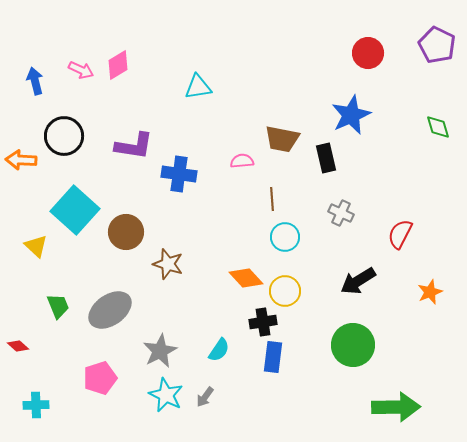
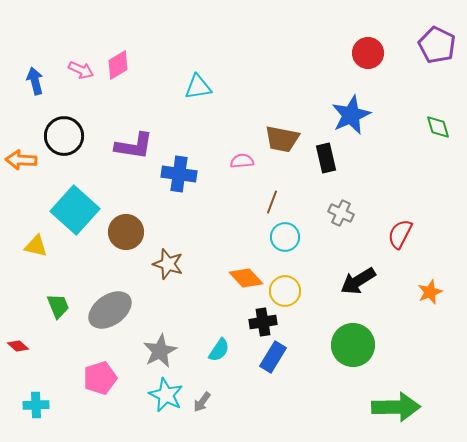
brown line: moved 3 px down; rotated 25 degrees clockwise
yellow triangle: rotated 30 degrees counterclockwise
blue rectangle: rotated 24 degrees clockwise
gray arrow: moved 3 px left, 5 px down
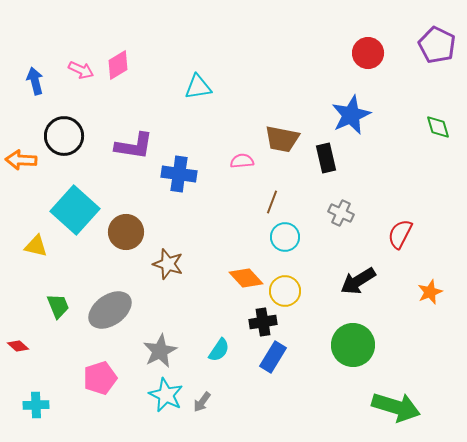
green arrow: rotated 18 degrees clockwise
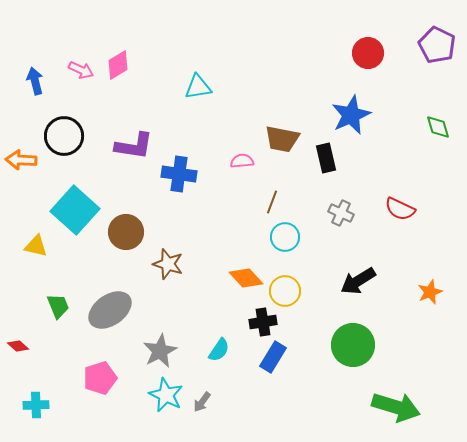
red semicircle: moved 25 px up; rotated 92 degrees counterclockwise
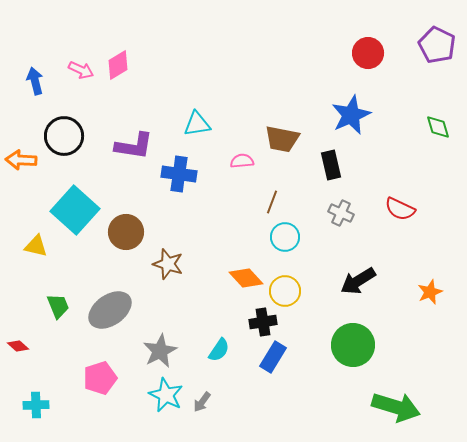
cyan triangle: moved 1 px left, 37 px down
black rectangle: moved 5 px right, 7 px down
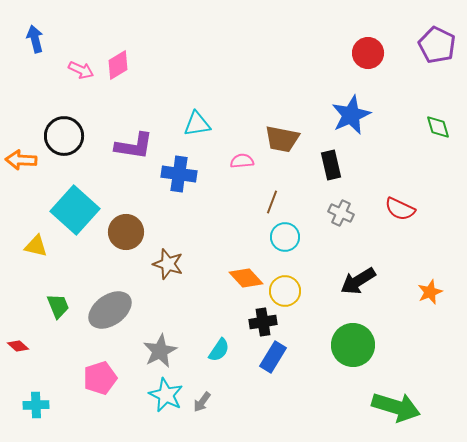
blue arrow: moved 42 px up
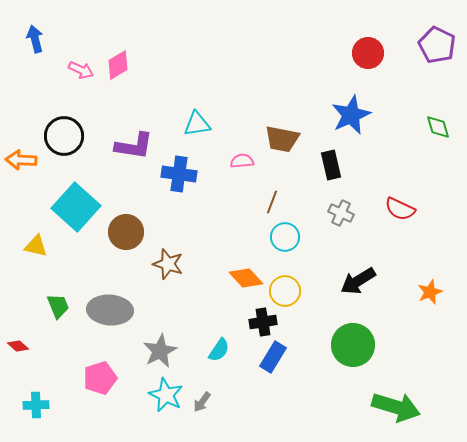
cyan square: moved 1 px right, 3 px up
gray ellipse: rotated 39 degrees clockwise
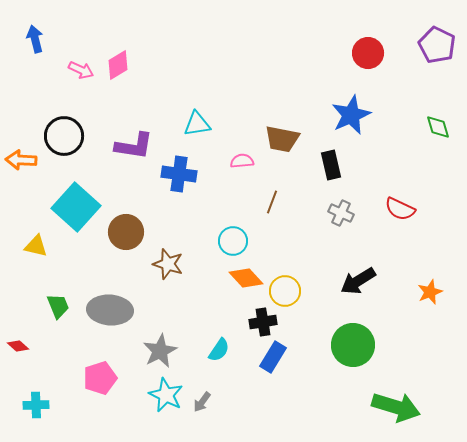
cyan circle: moved 52 px left, 4 px down
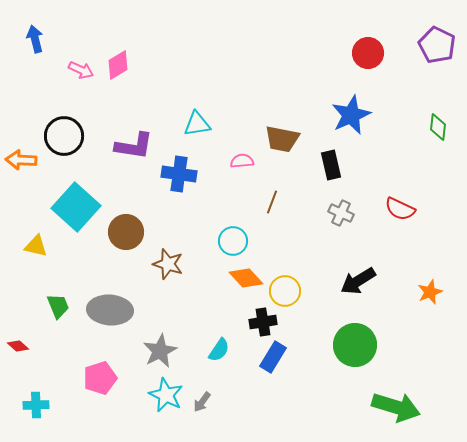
green diamond: rotated 24 degrees clockwise
green circle: moved 2 px right
